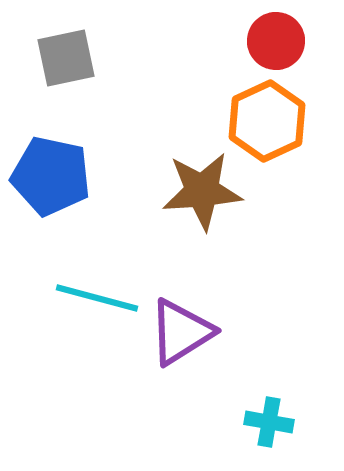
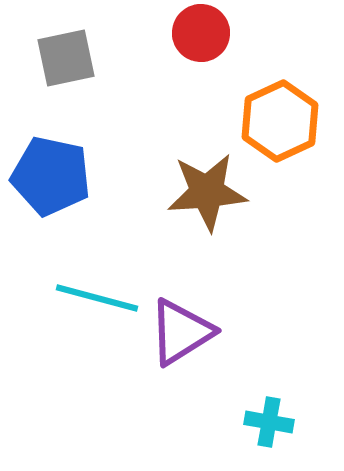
red circle: moved 75 px left, 8 px up
orange hexagon: moved 13 px right
brown star: moved 5 px right, 1 px down
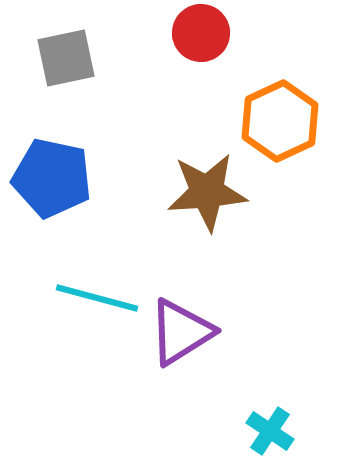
blue pentagon: moved 1 px right, 2 px down
cyan cross: moved 1 px right, 9 px down; rotated 24 degrees clockwise
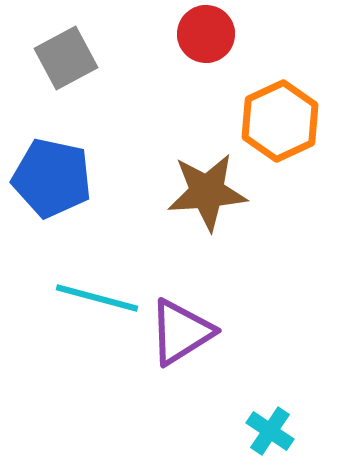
red circle: moved 5 px right, 1 px down
gray square: rotated 16 degrees counterclockwise
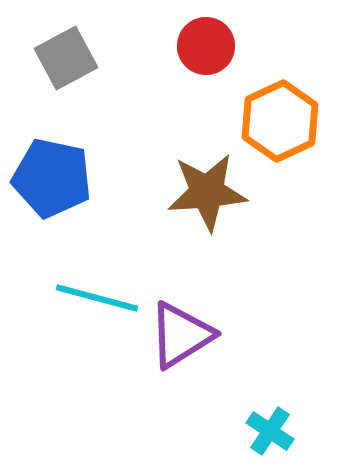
red circle: moved 12 px down
purple triangle: moved 3 px down
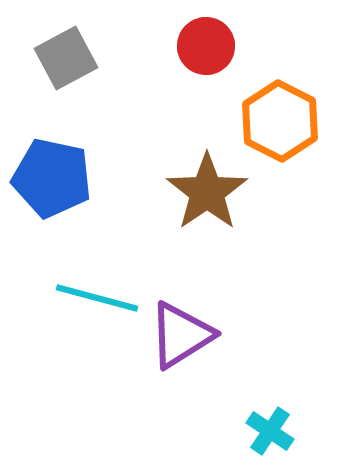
orange hexagon: rotated 8 degrees counterclockwise
brown star: rotated 30 degrees counterclockwise
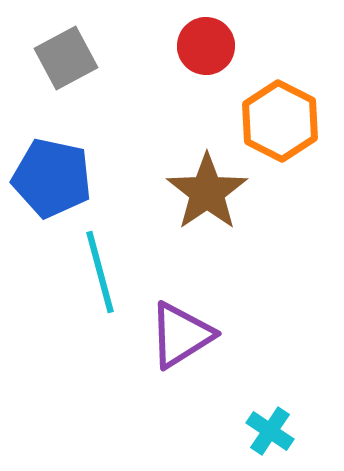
cyan line: moved 3 px right, 26 px up; rotated 60 degrees clockwise
